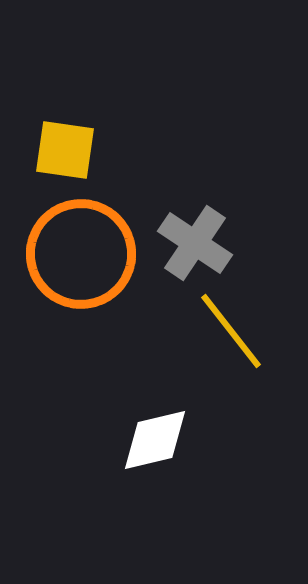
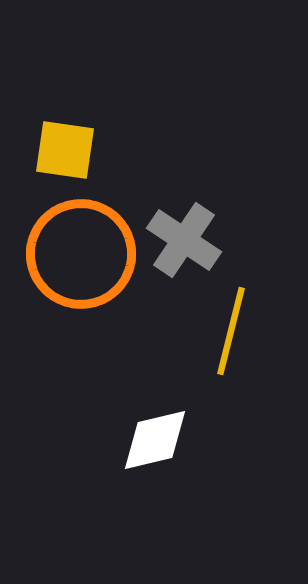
gray cross: moved 11 px left, 3 px up
yellow line: rotated 52 degrees clockwise
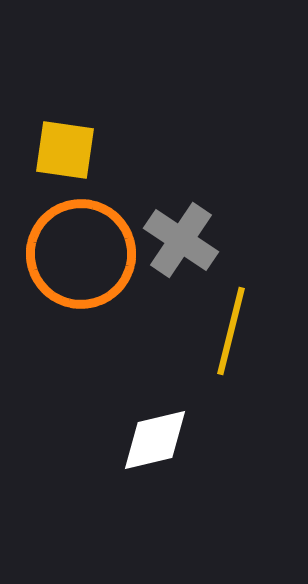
gray cross: moved 3 px left
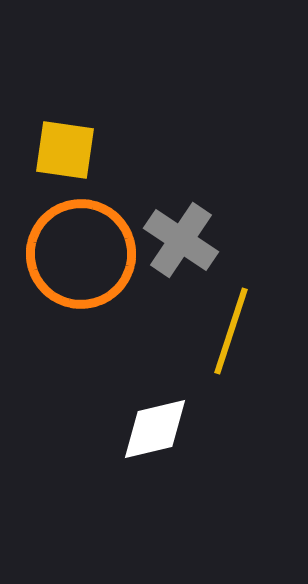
yellow line: rotated 4 degrees clockwise
white diamond: moved 11 px up
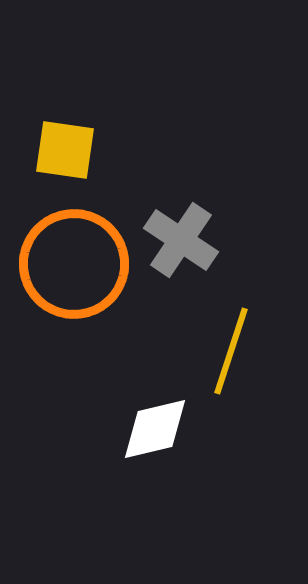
orange circle: moved 7 px left, 10 px down
yellow line: moved 20 px down
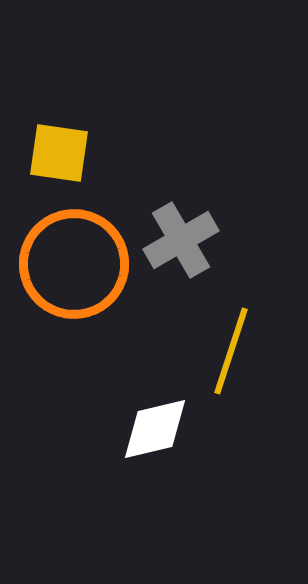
yellow square: moved 6 px left, 3 px down
gray cross: rotated 26 degrees clockwise
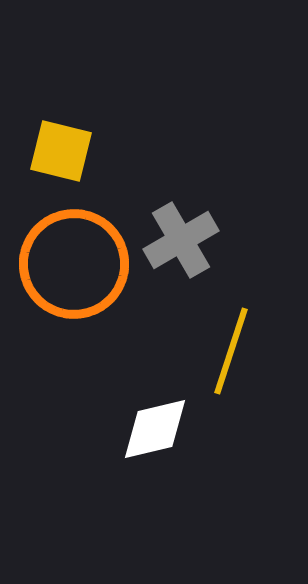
yellow square: moved 2 px right, 2 px up; rotated 6 degrees clockwise
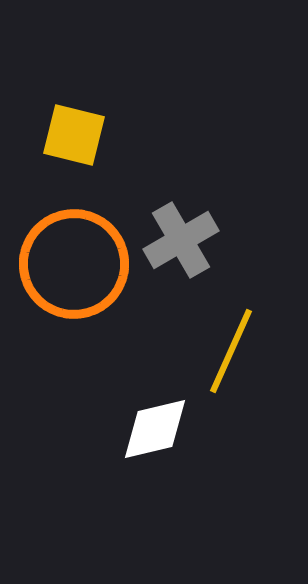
yellow square: moved 13 px right, 16 px up
yellow line: rotated 6 degrees clockwise
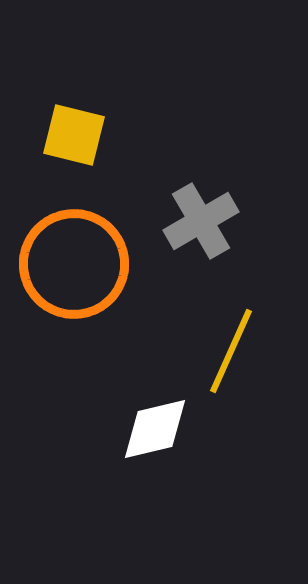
gray cross: moved 20 px right, 19 px up
